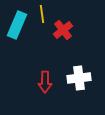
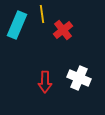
white cross: rotated 30 degrees clockwise
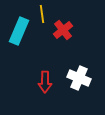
cyan rectangle: moved 2 px right, 6 px down
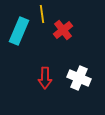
red arrow: moved 4 px up
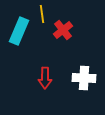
white cross: moved 5 px right; rotated 20 degrees counterclockwise
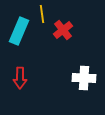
red arrow: moved 25 px left
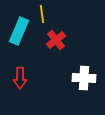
red cross: moved 7 px left, 10 px down
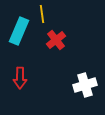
white cross: moved 1 px right, 7 px down; rotated 20 degrees counterclockwise
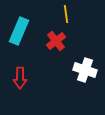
yellow line: moved 24 px right
red cross: moved 1 px down
white cross: moved 15 px up; rotated 35 degrees clockwise
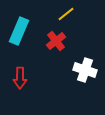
yellow line: rotated 60 degrees clockwise
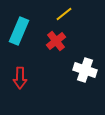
yellow line: moved 2 px left
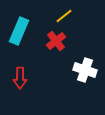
yellow line: moved 2 px down
